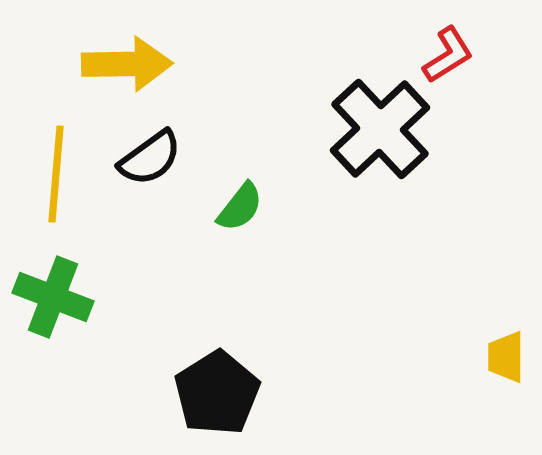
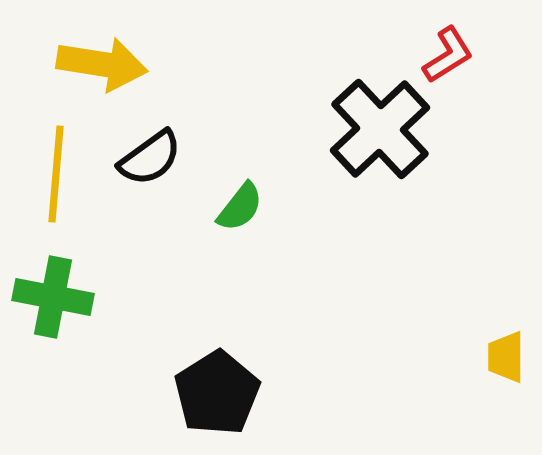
yellow arrow: moved 25 px left; rotated 10 degrees clockwise
green cross: rotated 10 degrees counterclockwise
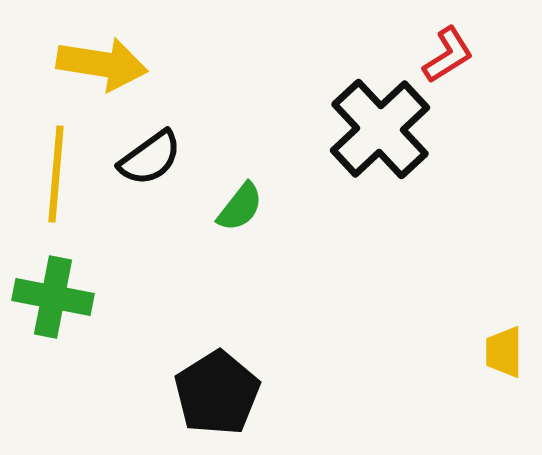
yellow trapezoid: moved 2 px left, 5 px up
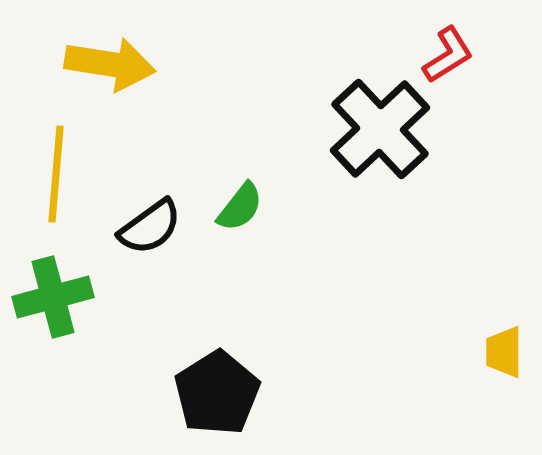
yellow arrow: moved 8 px right
black semicircle: moved 69 px down
green cross: rotated 26 degrees counterclockwise
